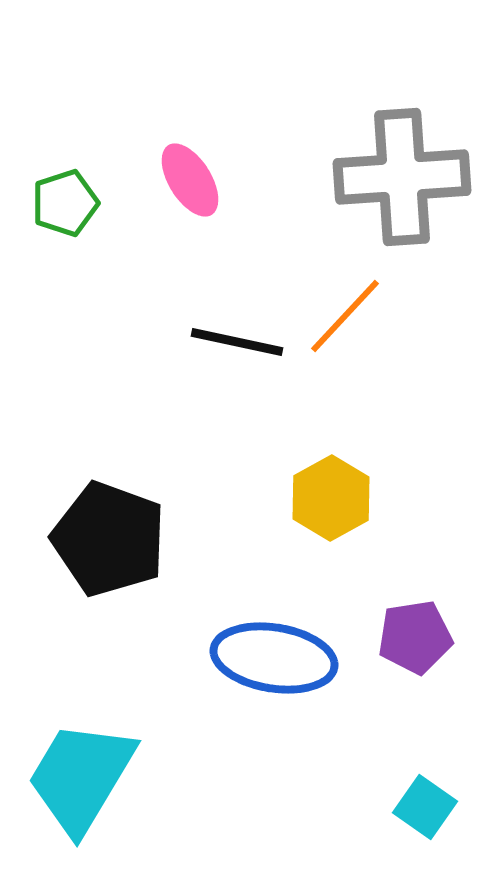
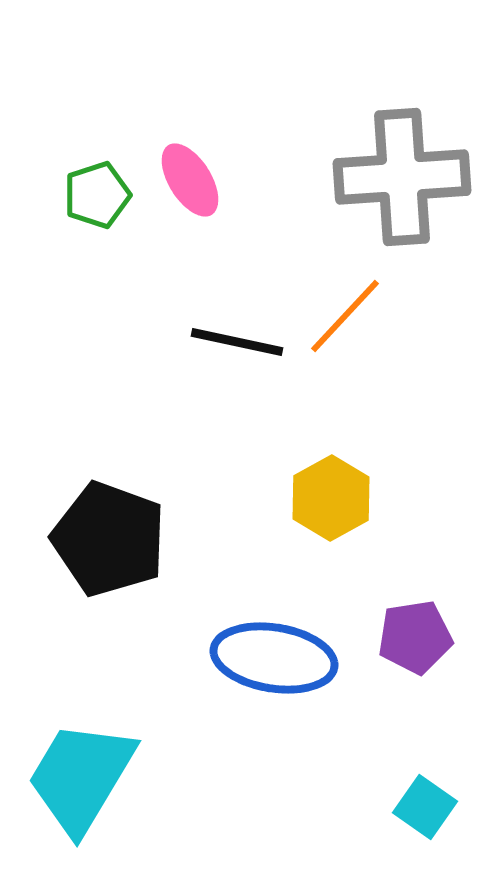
green pentagon: moved 32 px right, 8 px up
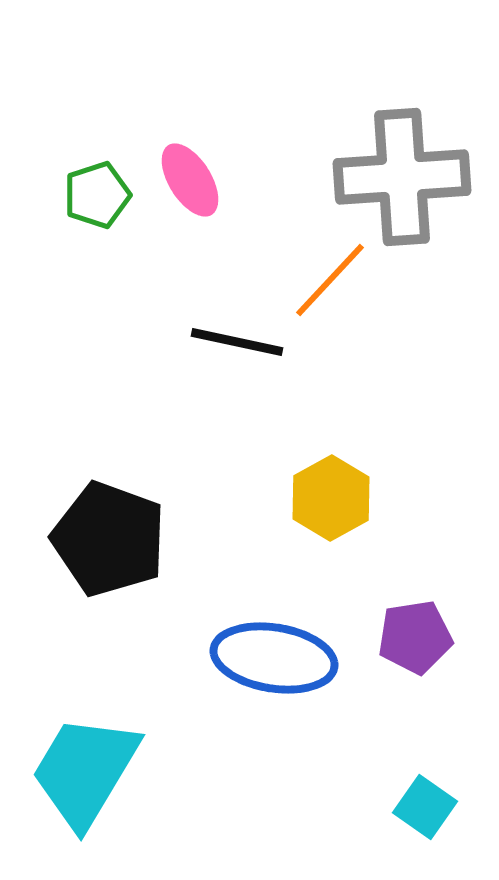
orange line: moved 15 px left, 36 px up
cyan trapezoid: moved 4 px right, 6 px up
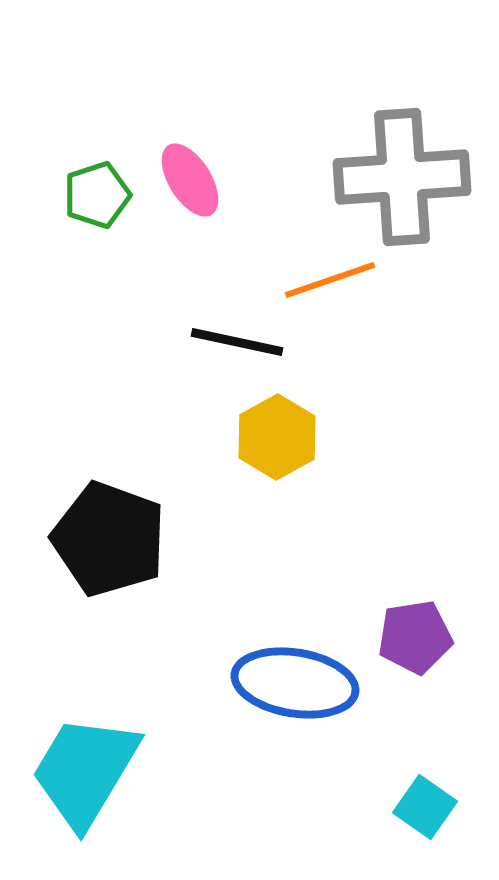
orange line: rotated 28 degrees clockwise
yellow hexagon: moved 54 px left, 61 px up
blue ellipse: moved 21 px right, 25 px down
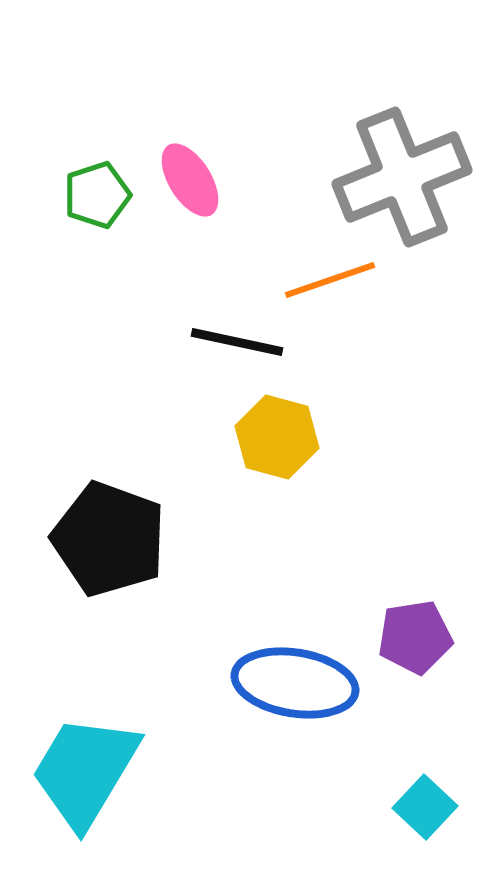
gray cross: rotated 18 degrees counterclockwise
yellow hexagon: rotated 16 degrees counterclockwise
cyan square: rotated 8 degrees clockwise
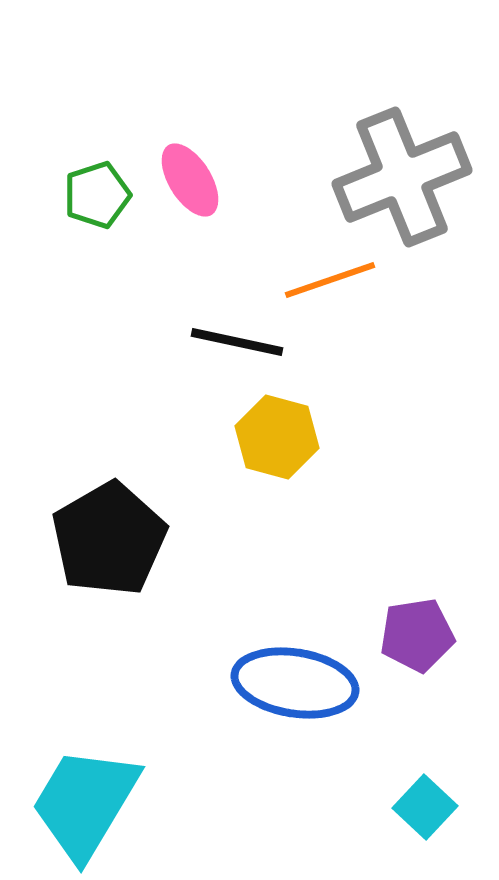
black pentagon: rotated 22 degrees clockwise
purple pentagon: moved 2 px right, 2 px up
cyan trapezoid: moved 32 px down
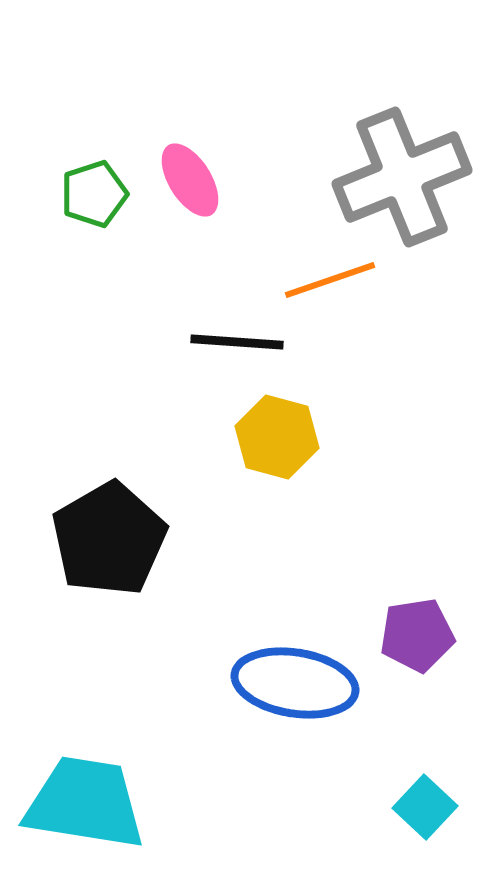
green pentagon: moved 3 px left, 1 px up
black line: rotated 8 degrees counterclockwise
cyan trapezoid: rotated 68 degrees clockwise
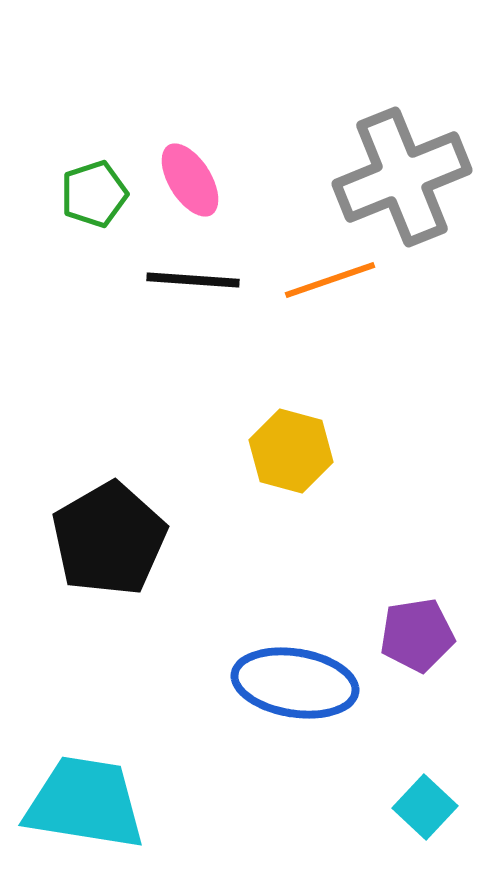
black line: moved 44 px left, 62 px up
yellow hexagon: moved 14 px right, 14 px down
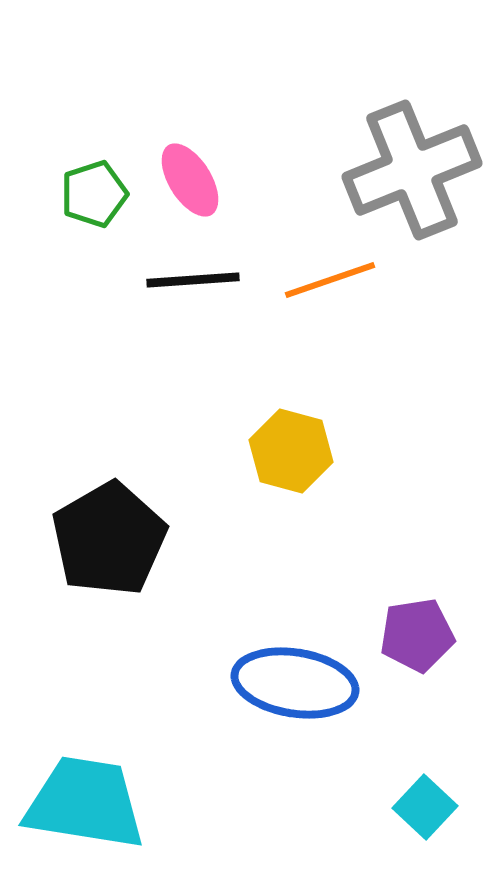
gray cross: moved 10 px right, 7 px up
black line: rotated 8 degrees counterclockwise
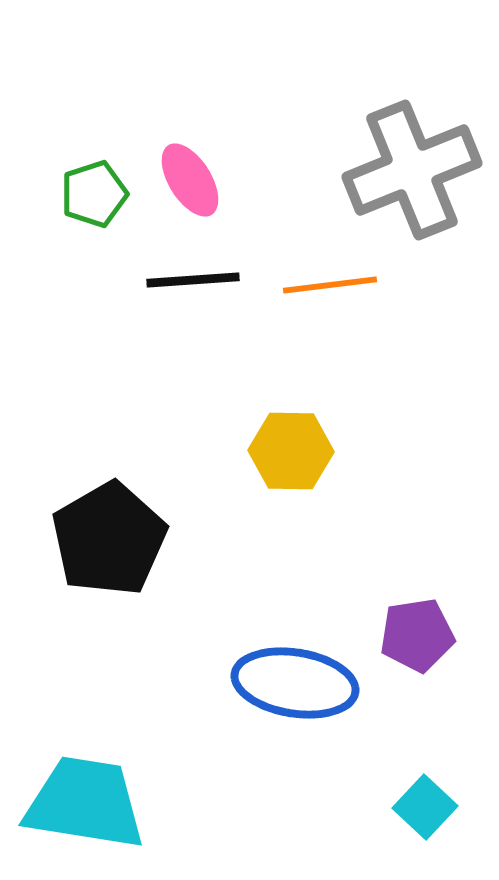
orange line: moved 5 px down; rotated 12 degrees clockwise
yellow hexagon: rotated 14 degrees counterclockwise
